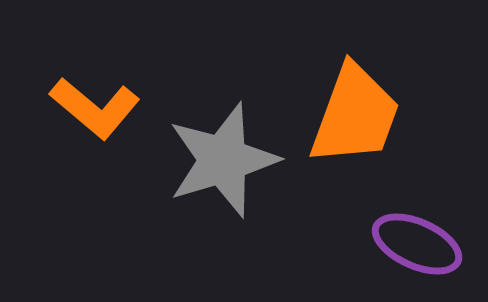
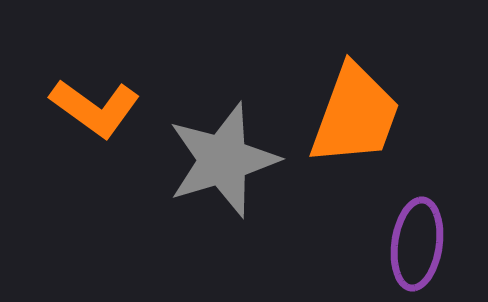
orange L-shape: rotated 4 degrees counterclockwise
purple ellipse: rotated 74 degrees clockwise
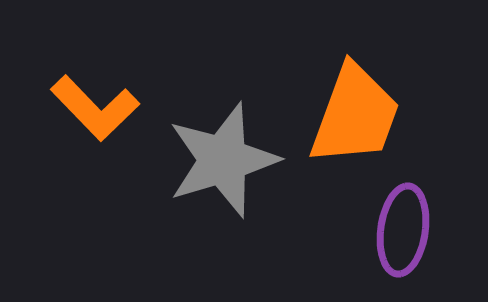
orange L-shape: rotated 10 degrees clockwise
purple ellipse: moved 14 px left, 14 px up
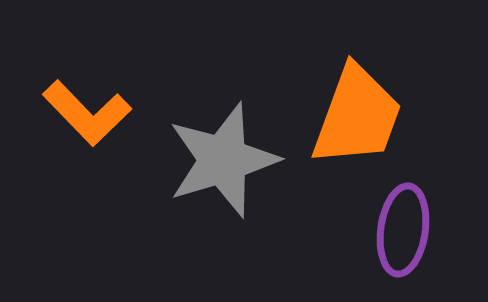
orange L-shape: moved 8 px left, 5 px down
orange trapezoid: moved 2 px right, 1 px down
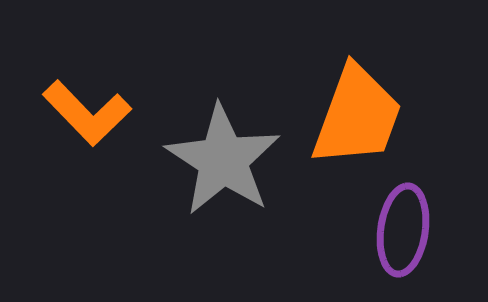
gray star: rotated 22 degrees counterclockwise
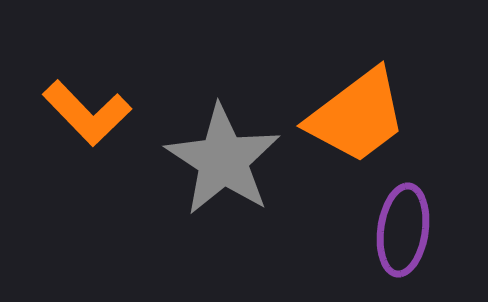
orange trapezoid: rotated 33 degrees clockwise
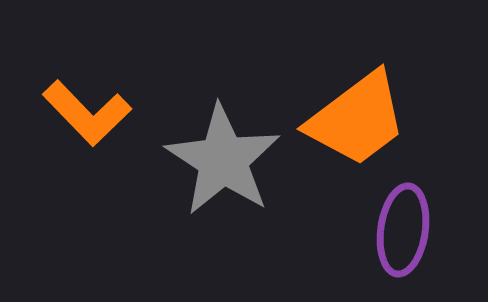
orange trapezoid: moved 3 px down
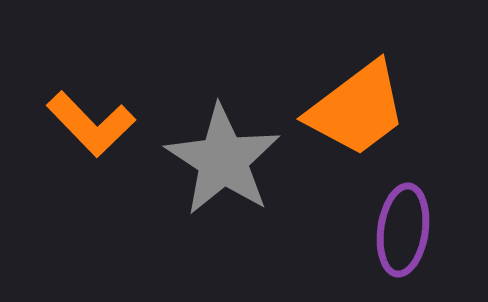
orange L-shape: moved 4 px right, 11 px down
orange trapezoid: moved 10 px up
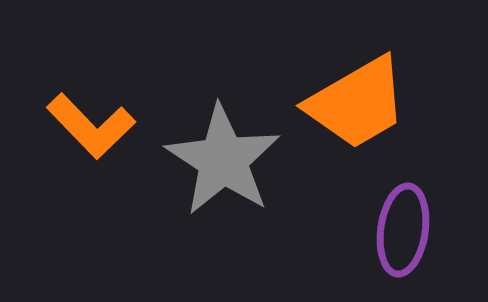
orange trapezoid: moved 6 px up; rotated 7 degrees clockwise
orange L-shape: moved 2 px down
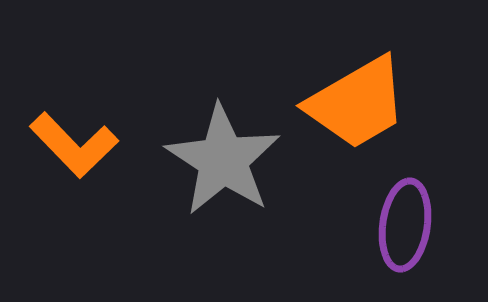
orange L-shape: moved 17 px left, 19 px down
purple ellipse: moved 2 px right, 5 px up
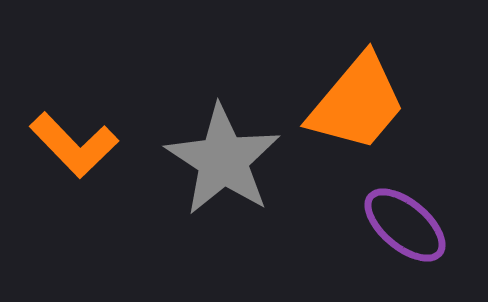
orange trapezoid: rotated 20 degrees counterclockwise
purple ellipse: rotated 58 degrees counterclockwise
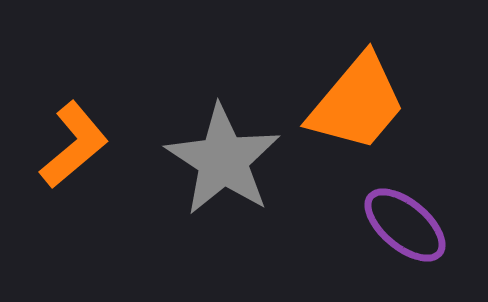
orange L-shape: rotated 86 degrees counterclockwise
